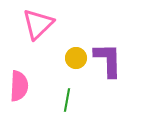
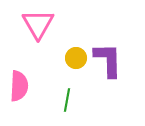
pink triangle: rotated 16 degrees counterclockwise
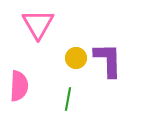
green line: moved 1 px right, 1 px up
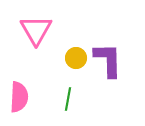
pink triangle: moved 2 px left, 6 px down
pink semicircle: moved 11 px down
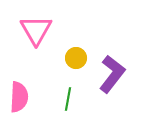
purple L-shape: moved 4 px right, 14 px down; rotated 39 degrees clockwise
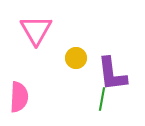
purple L-shape: rotated 135 degrees clockwise
green line: moved 34 px right
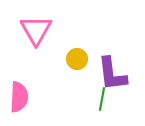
yellow circle: moved 1 px right, 1 px down
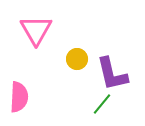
purple L-shape: rotated 6 degrees counterclockwise
green line: moved 5 px down; rotated 30 degrees clockwise
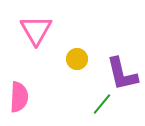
purple L-shape: moved 10 px right
